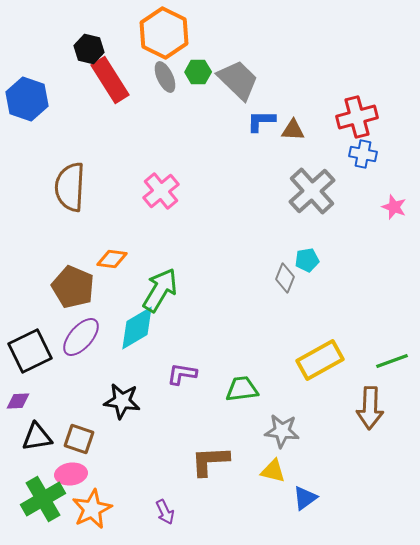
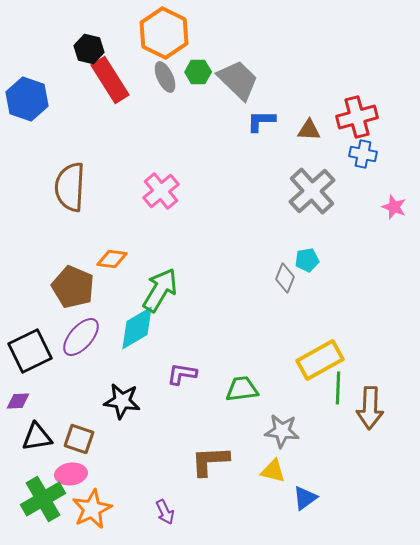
brown triangle: moved 16 px right
green line: moved 54 px left, 27 px down; rotated 68 degrees counterclockwise
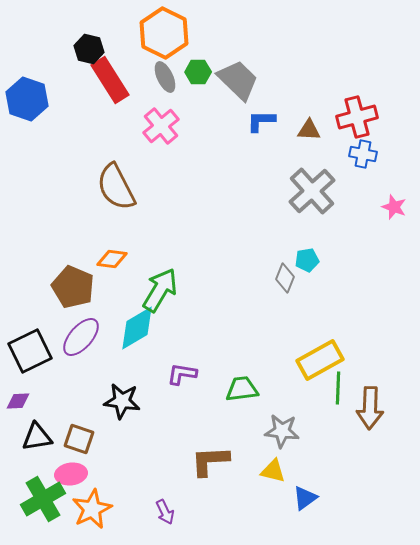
brown semicircle: moved 46 px right; rotated 30 degrees counterclockwise
pink cross: moved 65 px up
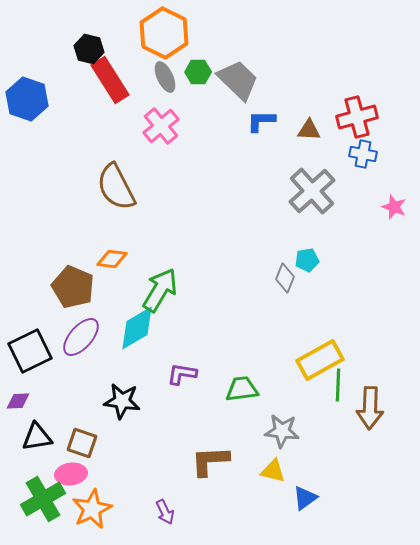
green line: moved 3 px up
brown square: moved 3 px right, 4 px down
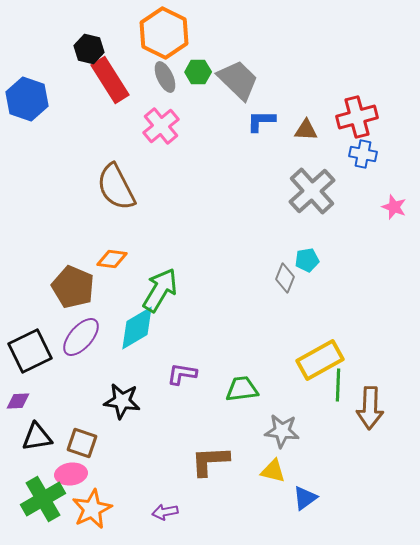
brown triangle: moved 3 px left
purple arrow: rotated 105 degrees clockwise
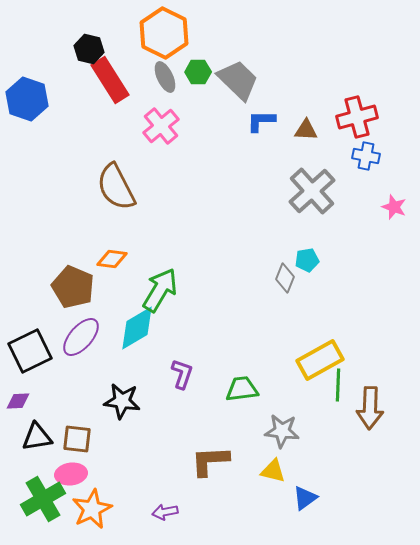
blue cross: moved 3 px right, 2 px down
purple L-shape: rotated 100 degrees clockwise
brown square: moved 5 px left, 4 px up; rotated 12 degrees counterclockwise
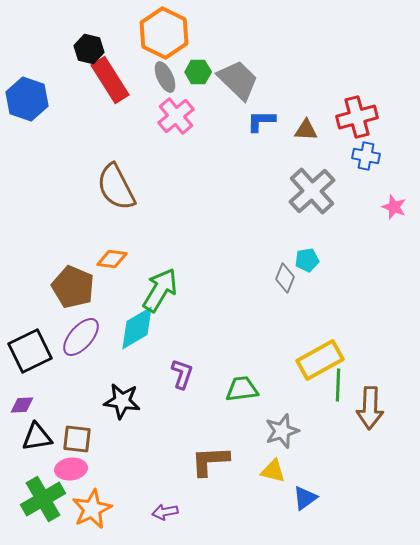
pink cross: moved 15 px right, 10 px up
purple diamond: moved 4 px right, 4 px down
gray star: rotated 24 degrees counterclockwise
pink ellipse: moved 5 px up
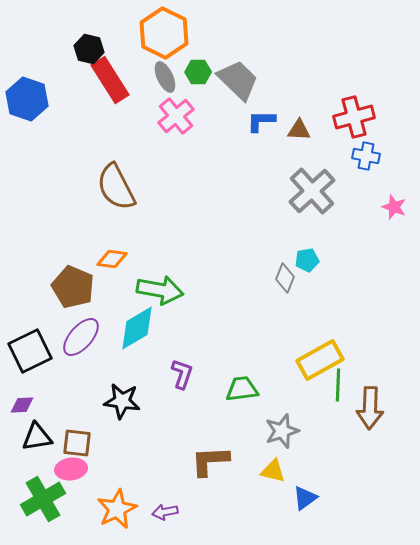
red cross: moved 3 px left
brown triangle: moved 7 px left
green arrow: rotated 69 degrees clockwise
brown square: moved 4 px down
orange star: moved 25 px right
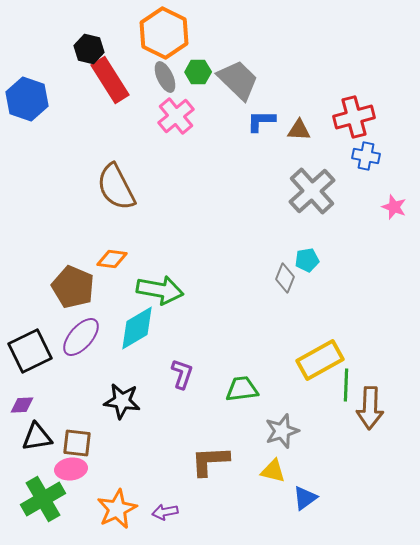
green line: moved 8 px right
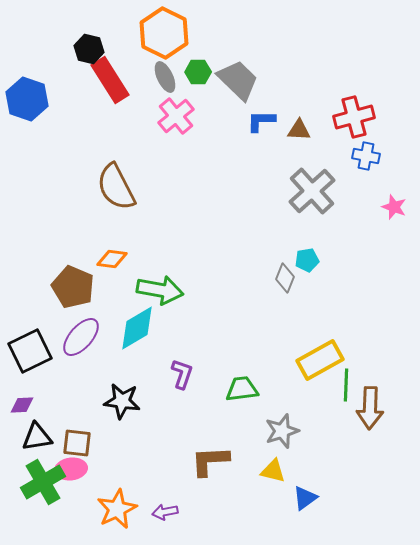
green cross: moved 17 px up
